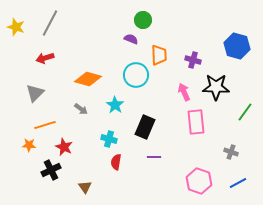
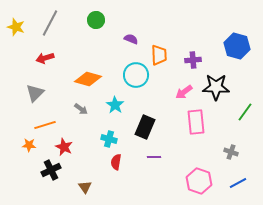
green circle: moved 47 px left
purple cross: rotated 21 degrees counterclockwise
pink arrow: rotated 102 degrees counterclockwise
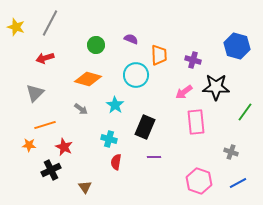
green circle: moved 25 px down
purple cross: rotated 21 degrees clockwise
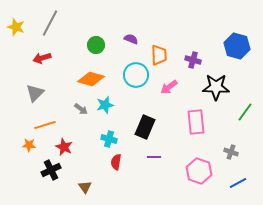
red arrow: moved 3 px left
orange diamond: moved 3 px right
pink arrow: moved 15 px left, 5 px up
cyan star: moved 10 px left; rotated 24 degrees clockwise
pink hexagon: moved 10 px up
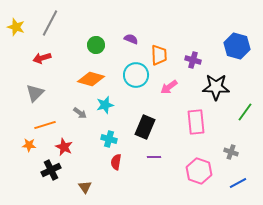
gray arrow: moved 1 px left, 4 px down
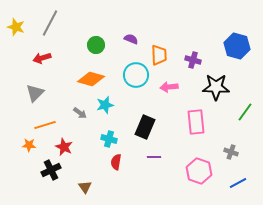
pink arrow: rotated 30 degrees clockwise
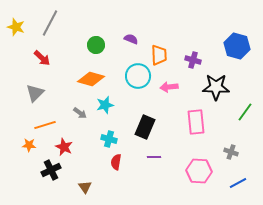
red arrow: rotated 120 degrees counterclockwise
cyan circle: moved 2 px right, 1 px down
pink hexagon: rotated 15 degrees counterclockwise
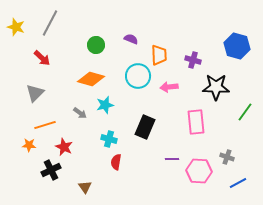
gray cross: moved 4 px left, 5 px down
purple line: moved 18 px right, 2 px down
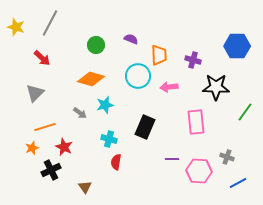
blue hexagon: rotated 15 degrees counterclockwise
orange line: moved 2 px down
orange star: moved 3 px right, 3 px down; rotated 24 degrees counterclockwise
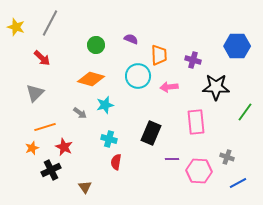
black rectangle: moved 6 px right, 6 px down
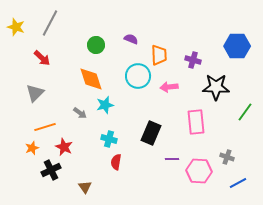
orange diamond: rotated 56 degrees clockwise
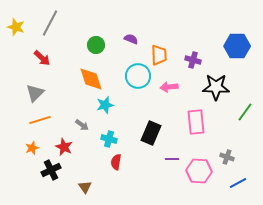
gray arrow: moved 2 px right, 12 px down
orange line: moved 5 px left, 7 px up
